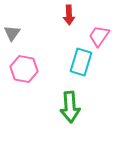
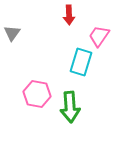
pink hexagon: moved 13 px right, 25 px down
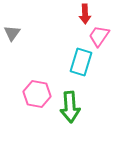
red arrow: moved 16 px right, 1 px up
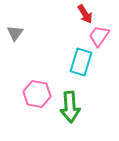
red arrow: rotated 30 degrees counterclockwise
gray triangle: moved 3 px right
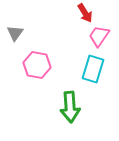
red arrow: moved 1 px up
cyan rectangle: moved 12 px right, 7 px down
pink hexagon: moved 29 px up
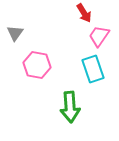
red arrow: moved 1 px left
cyan rectangle: rotated 36 degrees counterclockwise
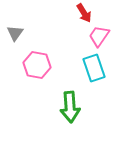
cyan rectangle: moved 1 px right, 1 px up
